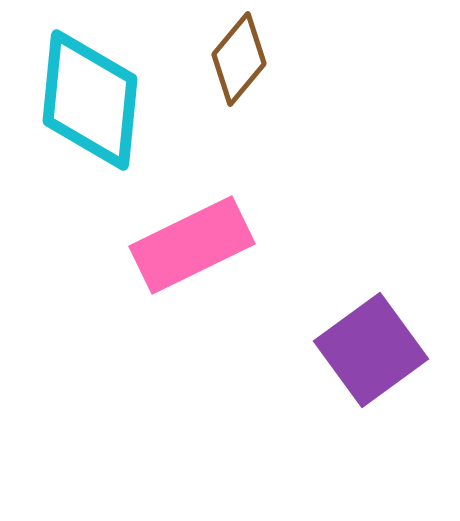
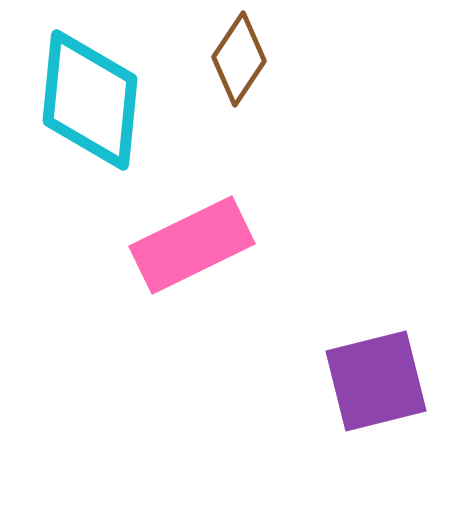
brown diamond: rotated 6 degrees counterclockwise
purple square: moved 5 px right, 31 px down; rotated 22 degrees clockwise
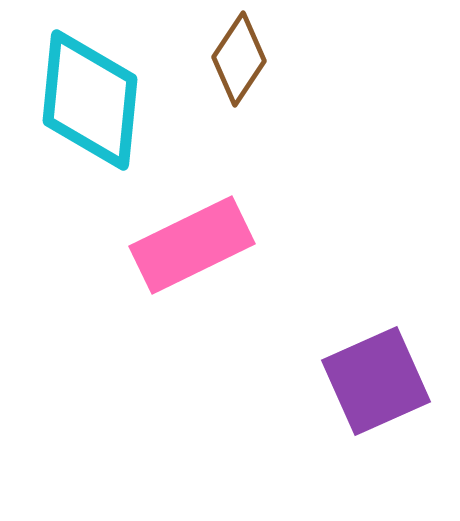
purple square: rotated 10 degrees counterclockwise
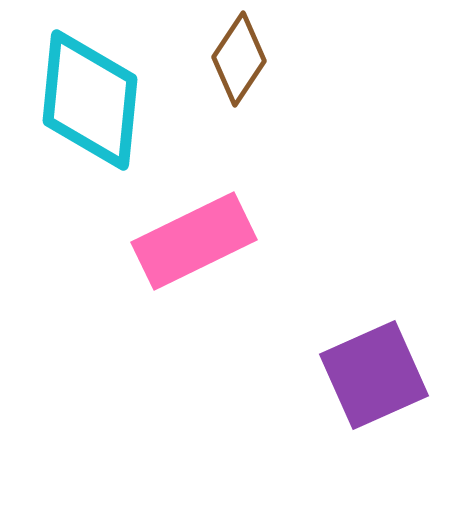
pink rectangle: moved 2 px right, 4 px up
purple square: moved 2 px left, 6 px up
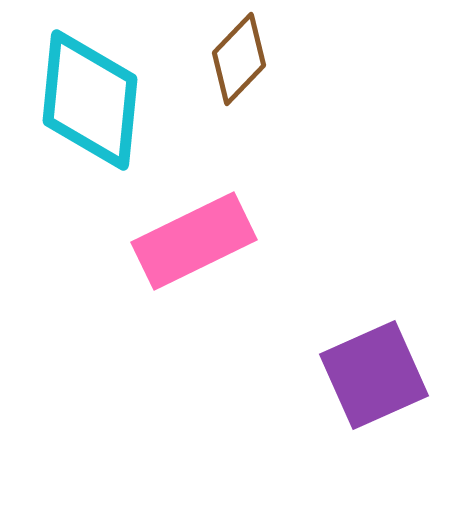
brown diamond: rotated 10 degrees clockwise
